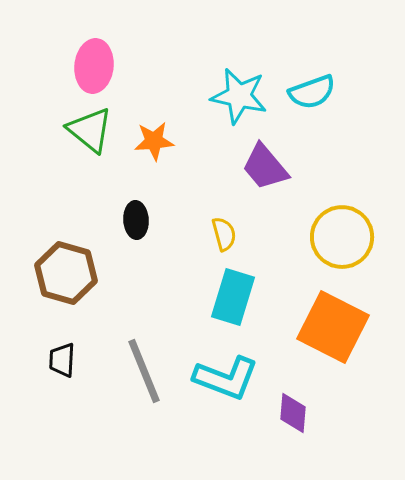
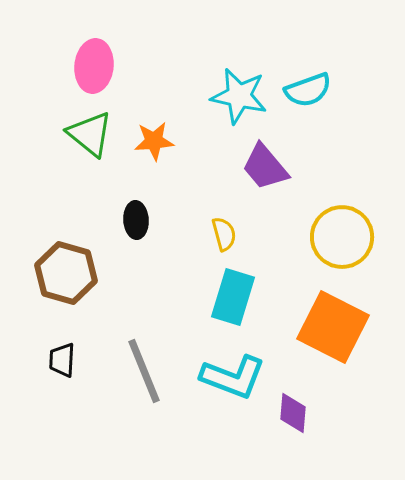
cyan semicircle: moved 4 px left, 2 px up
green triangle: moved 4 px down
cyan L-shape: moved 7 px right, 1 px up
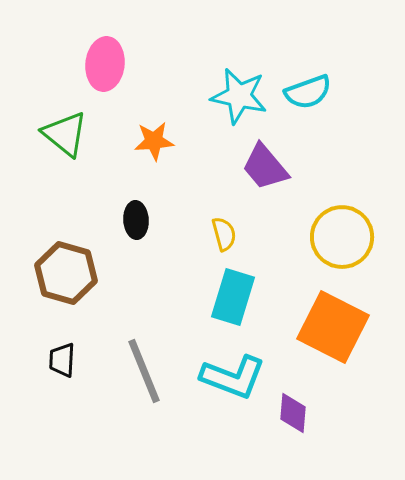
pink ellipse: moved 11 px right, 2 px up
cyan semicircle: moved 2 px down
green triangle: moved 25 px left
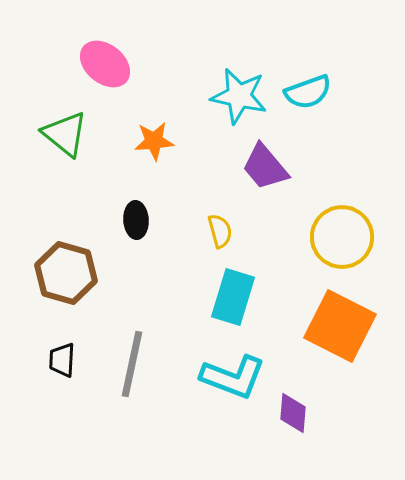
pink ellipse: rotated 57 degrees counterclockwise
yellow semicircle: moved 4 px left, 3 px up
orange square: moved 7 px right, 1 px up
gray line: moved 12 px left, 7 px up; rotated 34 degrees clockwise
